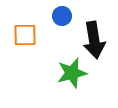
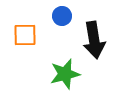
green star: moved 7 px left, 1 px down
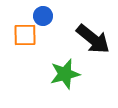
blue circle: moved 19 px left
black arrow: moved 1 px left, 1 px up; rotated 42 degrees counterclockwise
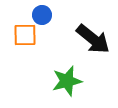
blue circle: moved 1 px left, 1 px up
green star: moved 2 px right, 7 px down
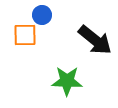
black arrow: moved 2 px right, 1 px down
green star: rotated 16 degrees clockwise
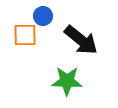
blue circle: moved 1 px right, 1 px down
black arrow: moved 14 px left
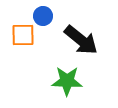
orange square: moved 2 px left
